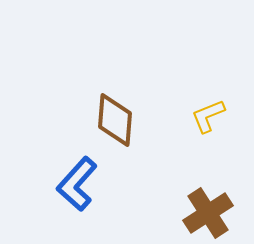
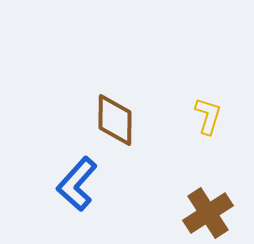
yellow L-shape: rotated 129 degrees clockwise
brown diamond: rotated 4 degrees counterclockwise
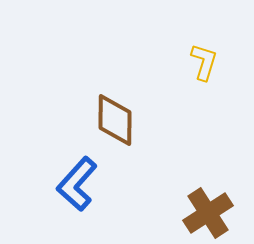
yellow L-shape: moved 4 px left, 54 px up
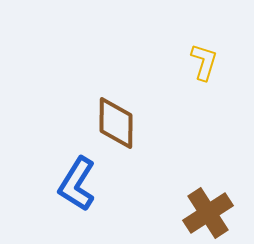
brown diamond: moved 1 px right, 3 px down
blue L-shape: rotated 10 degrees counterclockwise
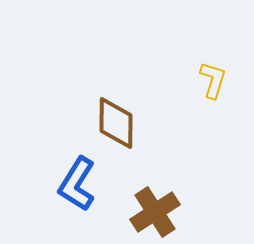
yellow L-shape: moved 9 px right, 18 px down
brown cross: moved 53 px left, 1 px up
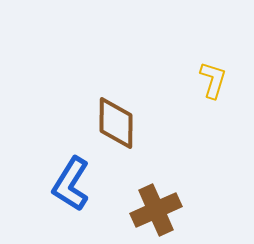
blue L-shape: moved 6 px left
brown cross: moved 1 px right, 2 px up; rotated 9 degrees clockwise
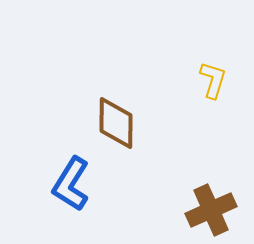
brown cross: moved 55 px right
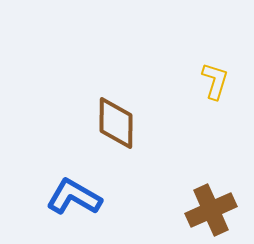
yellow L-shape: moved 2 px right, 1 px down
blue L-shape: moved 3 px right, 13 px down; rotated 88 degrees clockwise
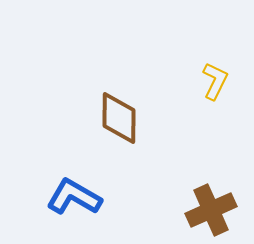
yellow L-shape: rotated 9 degrees clockwise
brown diamond: moved 3 px right, 5 px up
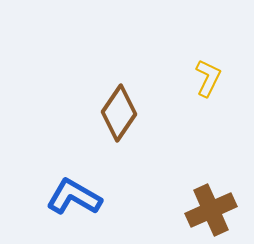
yellow L-shape: moved 7 px left, 3 px up
brown diamond: moved 5 px up; rotated 34 degrees clockwise
